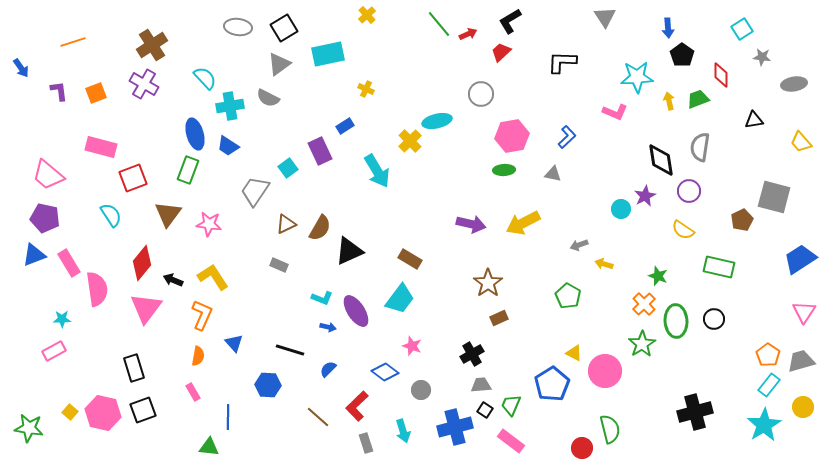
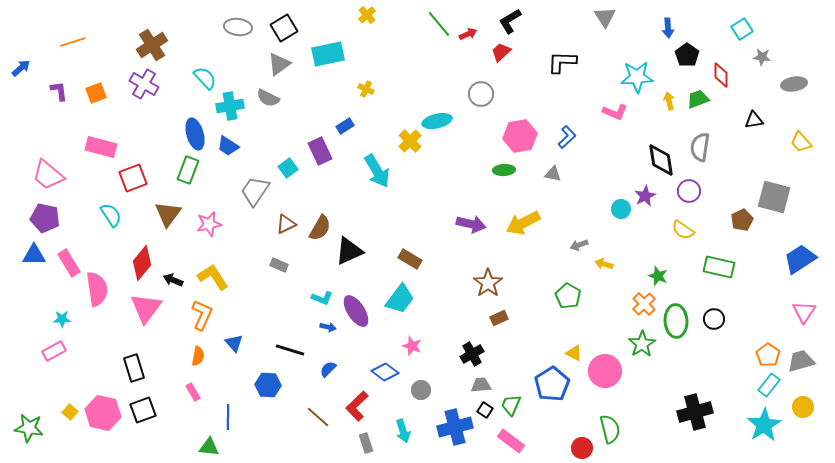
black pentagon at (682, 55): moved 5 px right
blue arrow at (21, 68): rotated 96 degrees counterclockwise
pink hexagon at (512, 136): moved 8 px right
pink star at (209, 224): rotated 20 degrees counterclockwise
blue triangle at (34, 255): rotated 20 degrees clockwise
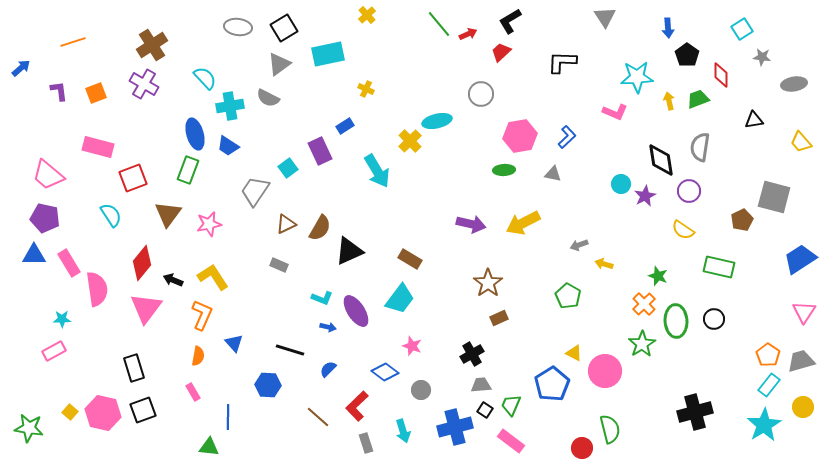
pink rectangle at (101, 147): moved 3 px left
cyan circle at (621, 209): moved 25 px up
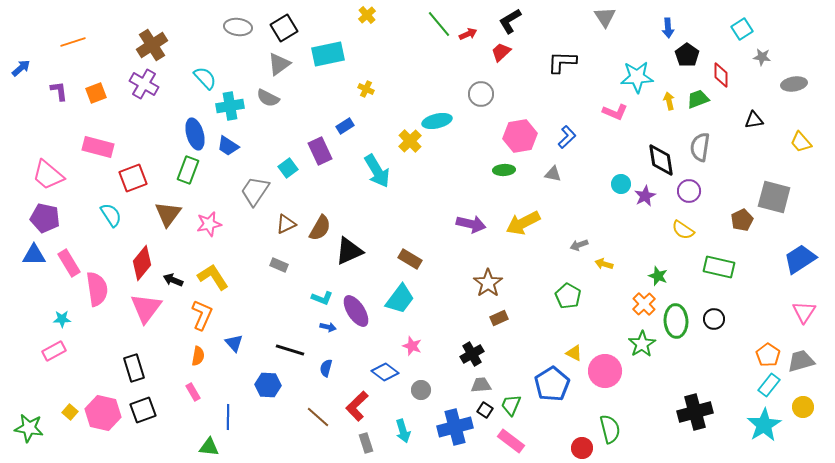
blue semicircle at (328, 369): moved 2 px left, 1 px up; rotated 30 degrees counterclockwise
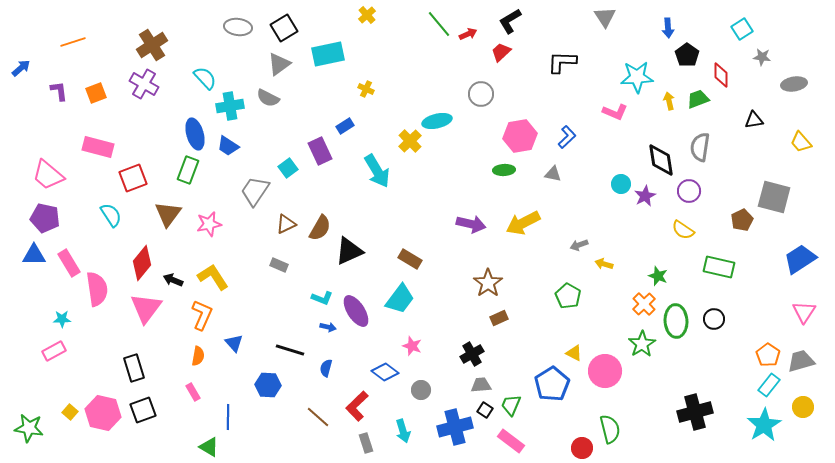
green triangle at (209, 447): rotated 25 degrees clockwise
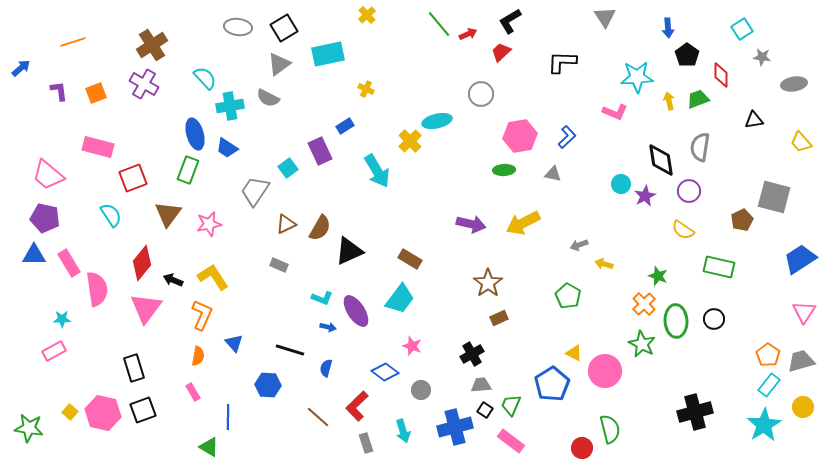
blue trapezoid at (228, 146): moved 1 px left, 2 px down
green star at (642, 344): rotated 12 degrees counterclockwise
